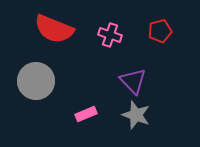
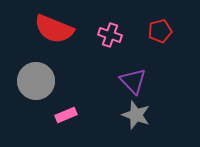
pink rectangle: moved 20 px left, 1 px down
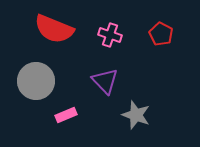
red pentagon: moved 1 px right, 3 px down; rotated 30 degrees counterclockwise
purple triangle: moved 28 px left
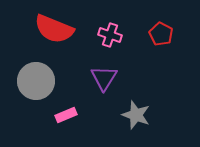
purple triangle: moved 1 px left, 3 px up; rotated 16 degrees clockwise
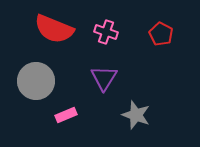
pink cross: moved 4 px left, 3 px up
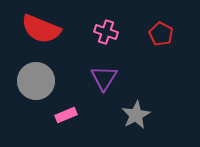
red semicircle: moved 13 px left
gray star: rotated 24 degrees clockwise
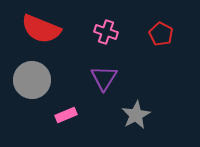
gray circle: moved 4 px left, 1 px up
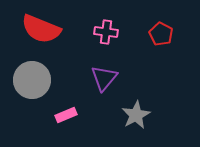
pink cross: rotated 10 degrees counterclockwise
purple triangle: rotated 8 degrees clockwise
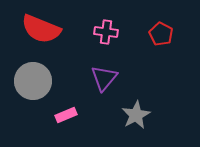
gray circle: moved 1 px right, 1 px down
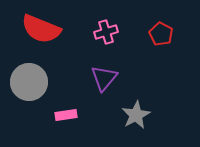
pink cross: rotated 25 degrees counterclockwise
gray circle: moved 4 px left, 1 px down
pink rectangle: rotated 15 degrees clockwise
